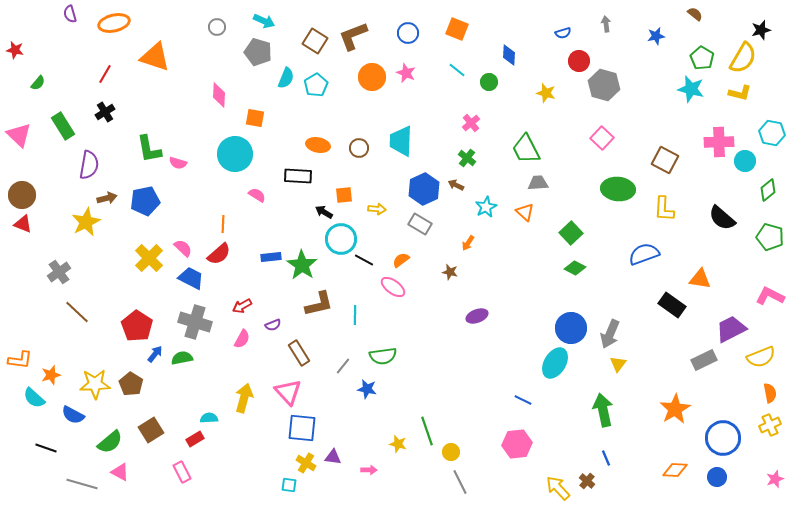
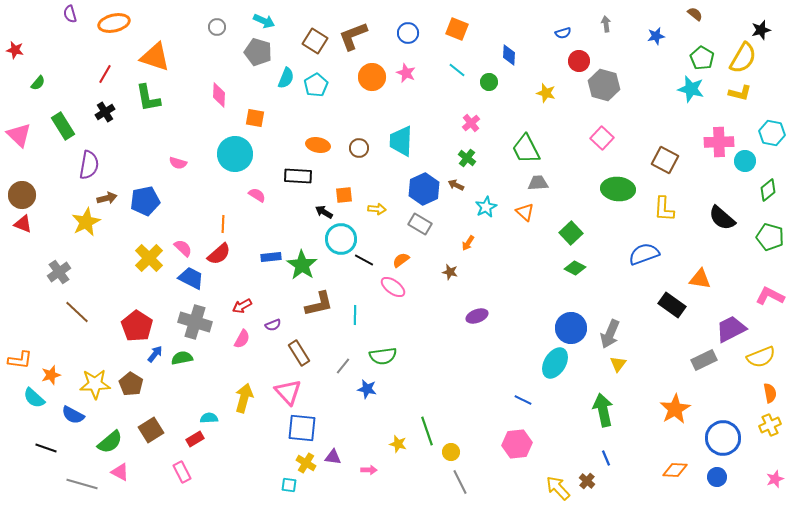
green L-shape at (149, 149): moved 1 px left, 51 px up
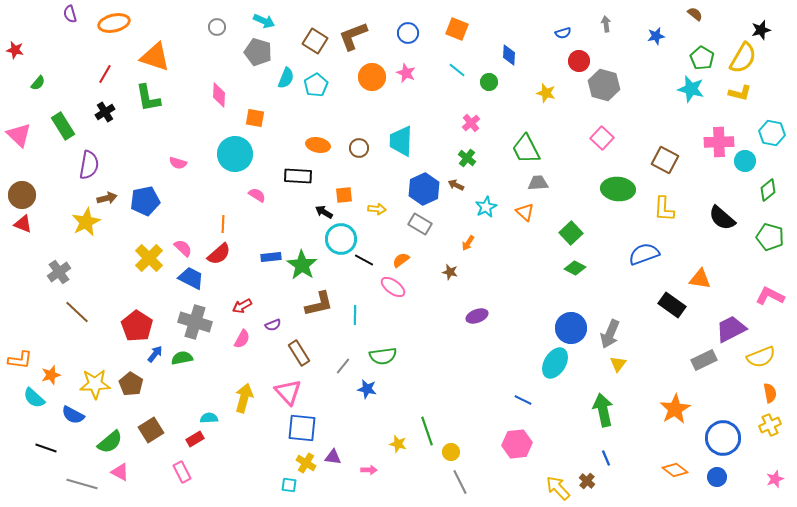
orange diamond at (675, 470): rotated 35 degrees clockwise
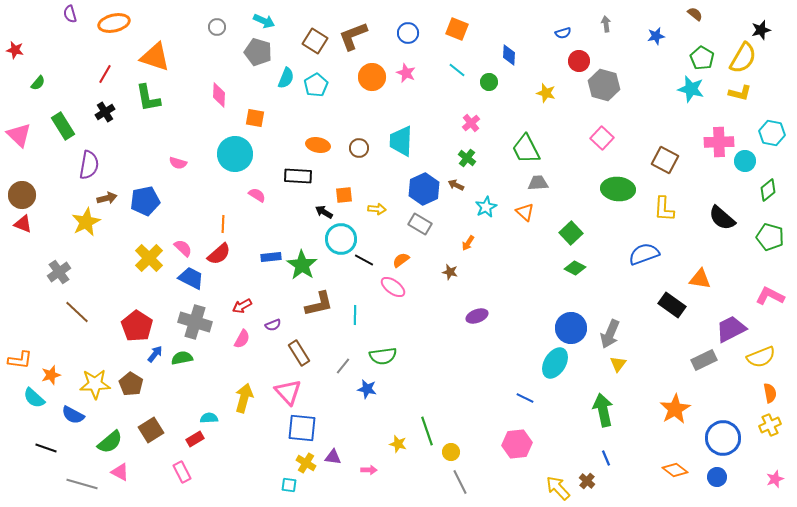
blue line at (523, 400): moved 2 px right, 2 px up
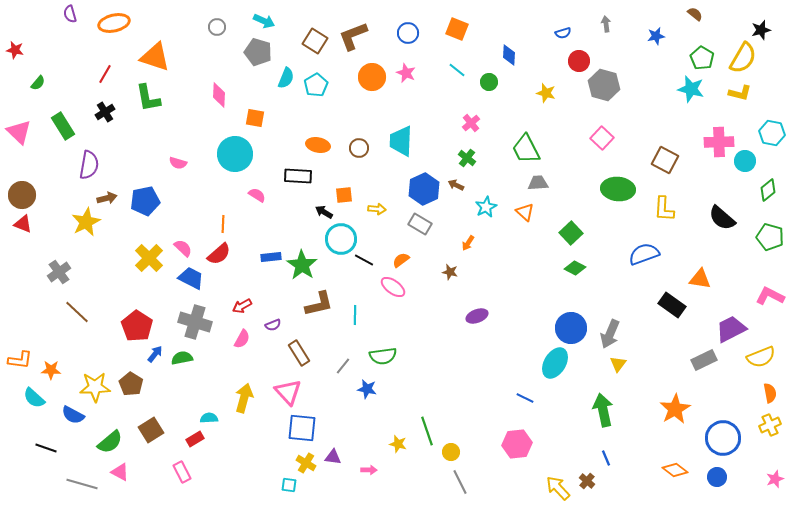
pink triangle at (19, 135): moved 3 px up
orange star at (51, 375): moved 5 px up; rotated 18 degrees clockwise
yellow star at (95, 384): moved 3 px down
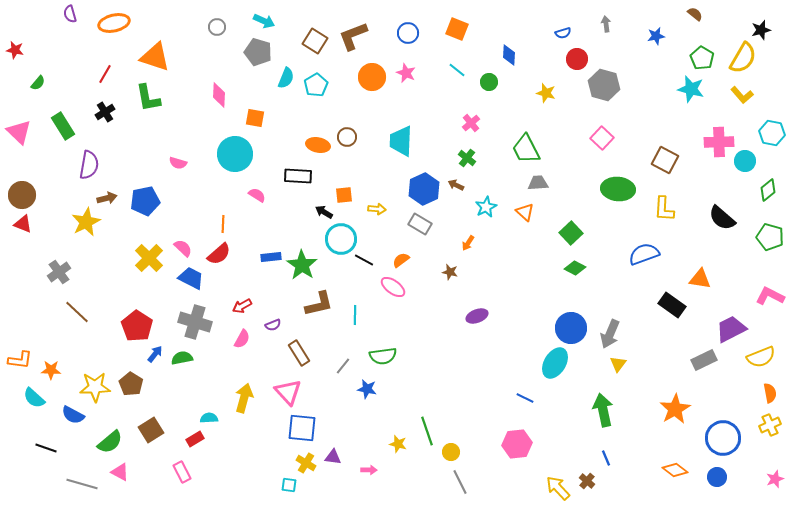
red circle at (579, 61): moved 2 px left, 2 px up
yellow L-shape at (740, 93): moved 2 px right, 2 px down; rotated 35 degrees clockwise
brown circle at (359, 148): moved 12 px left, 11 px up
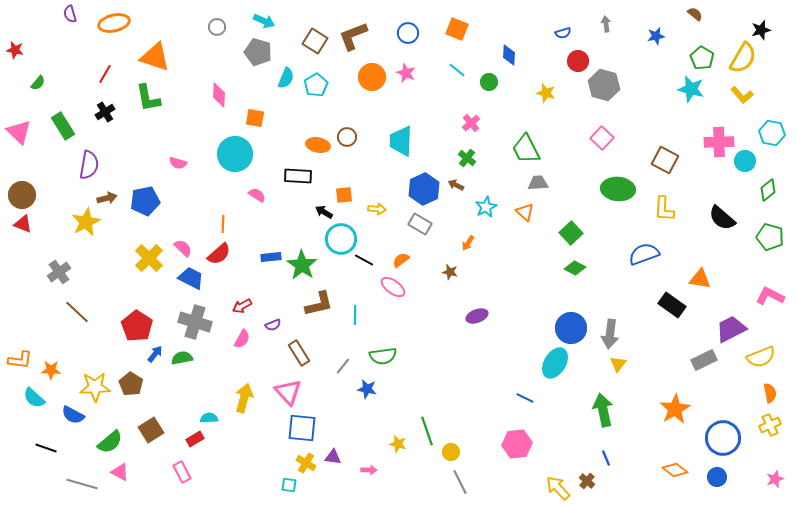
red circle at (577, 59): moved 1 px right, 2 px down
gray arrow at (610, 334): rotated 16 degrees counterclockwise
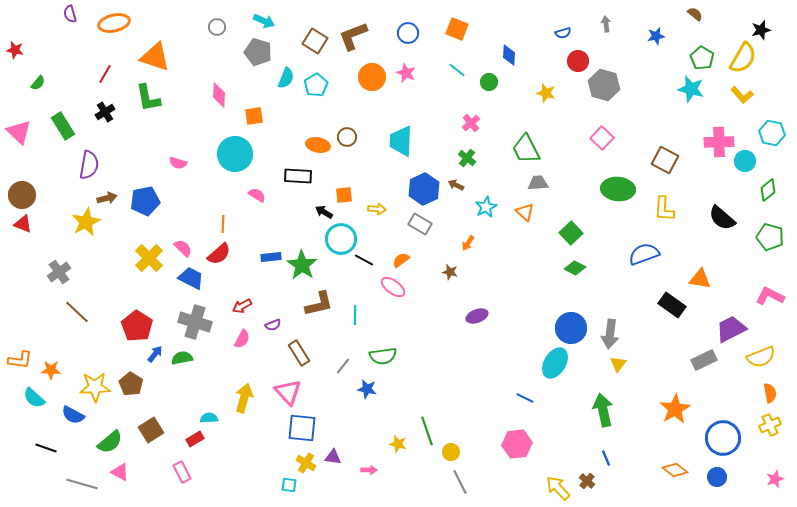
orange square at (255, 118): moved 1 px left, 2 px up; rotated 18 degrees counterclockwise
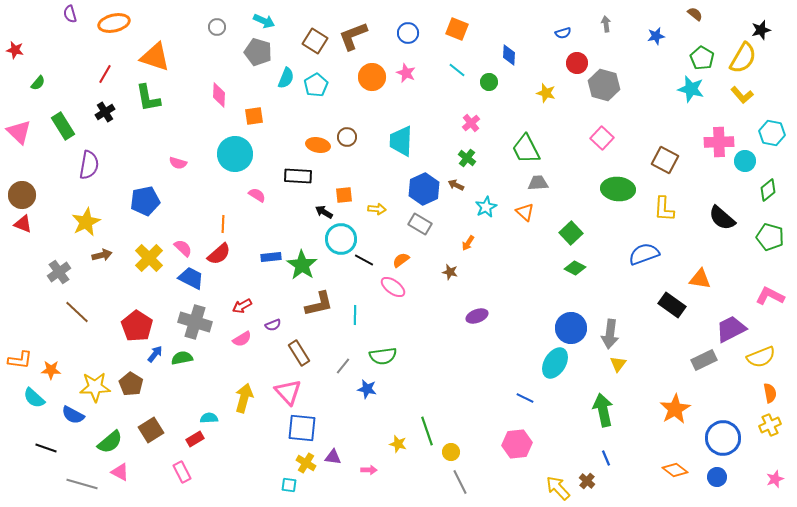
red circle at (578, 61): moved 1 px left, 2 px down
brown arrow at (107, 198): moved 5 px left, 57 px down
pink semicircle at (242, 339): rotated 30 degrees clockwise
